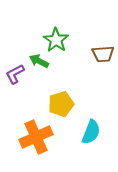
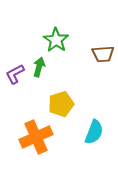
green arrow: moved 6 px down; rotated 78 degrees clockwise
cyan semicircle: moved 3 px right
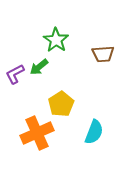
green arrow: rotated 144 degrees counterclockwise
yellow pentagon: rotated 15 degrees counterclockwise
orange cross: moved 1 px right, 4 px up
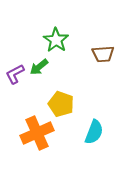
yellow pentagon: rotated 20 degrees counterclockwise
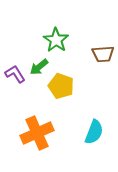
purple L-shape: rotated 85 degrees clockwise
yellow pentagon: moved 18 px up
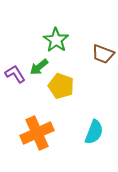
brown trapezoid: rotated 25 degrees clockwise
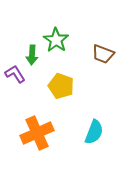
green arrow: moved 7 px left, 12 px up; rotated 48 degrees counterclockwise
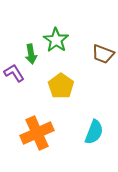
green arrow: moved 1 px left, 1 px up; rotated 12 degrees counterclockwise
purple L-shape: moved 1 px left, 1 px up
yellow pentagon: rotated 15 degrees clockwise
